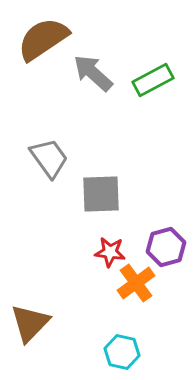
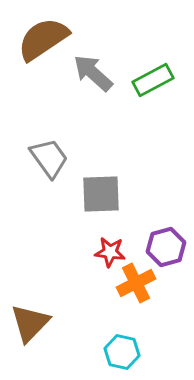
orange cross: rotated 9 degrees clockwise
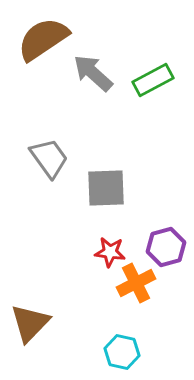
gray square: moved 5 px right, 6 px up
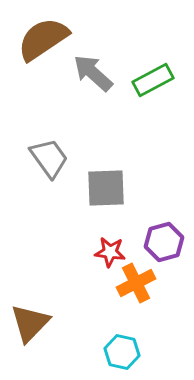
purple hexagon: moved 2 px left, 5 px up
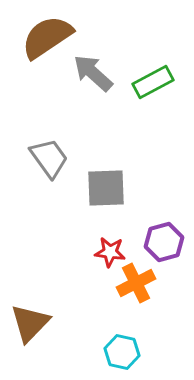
brown semicircle: moved 4 px right, 2 px up
green rectangle: moved 2 px down
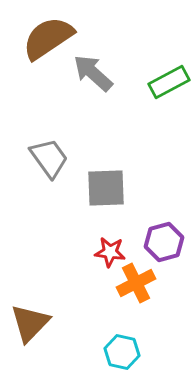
brown semicircle: moved 1 px right, 1 px down
green rectangle: moved 16 px right
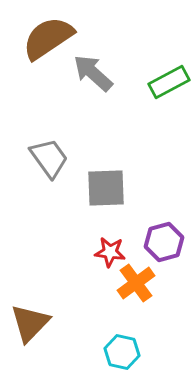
orange cross: rotated 9 degrees counterclockwise
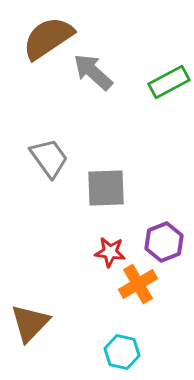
gray arrow: moved 1 px up
purple hexagon: rotated 6 degrees counterclockwise
orange cross: moved 2 px right, 1 px down; rotated 6 degrees clockwise
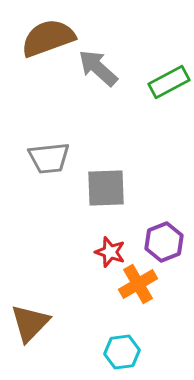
brown semicircle: rotated 14 degrees clockwise
gray arrow: moved 5 px right, 4 px up
gray trapezoid: rotated 120 degrees clockwise
red star: rotated 12 degrees clockwise
cyan hexagon: rotated 20 degrees counterclockwise
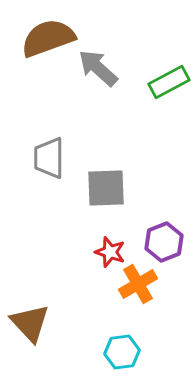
gray trapezoid: rotated 96 degrees clockwise
brown triangle: rotated 27 degrees counterclockwise
